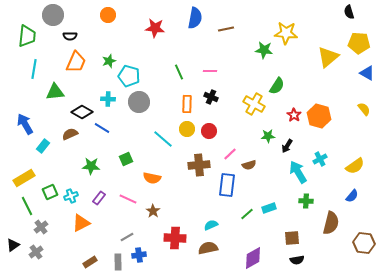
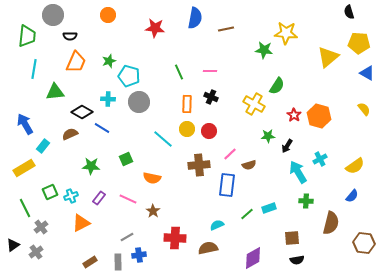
yellow rectangle at (24, 178): moved 10 px up
green line at (27, 206): moved 2 px left, 2 px down
cyan semicircle at (211, 225): moved 6 px right
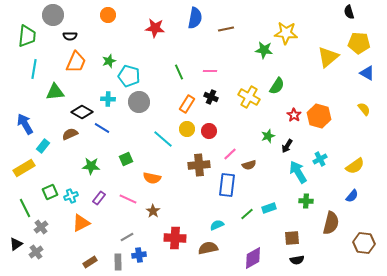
orange rectangle at (187, 104): rotated 30 degrees clockwise
yellow cross at (254, 104): moved 5 px left, 7 px up
green star at (268, 136): rotated 16 degrees counterclockwise
black triangle at (13, 245): moved 3 px right, 1 px up
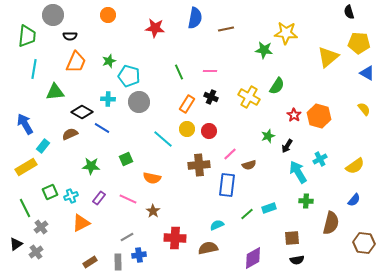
yellow rectangle at (24, 168): moved 2 px right, 1 px up
blue semicircle at (352, 196): moved 2 px right, 4 px down
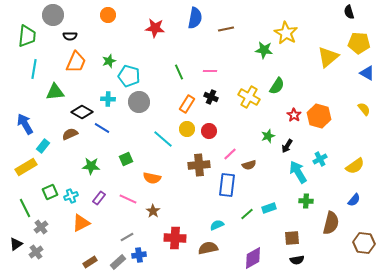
yellow star at (286, 33): rotated 25 degrees clockwise
gray rectangle at (118, 262): rotated 49 degrees clockwise
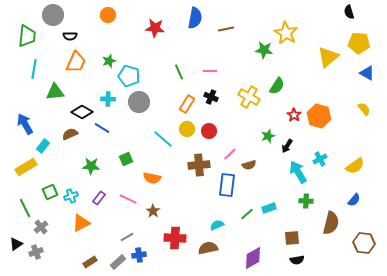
gray cross at (36, 252): rotated 16 degrees clockwise
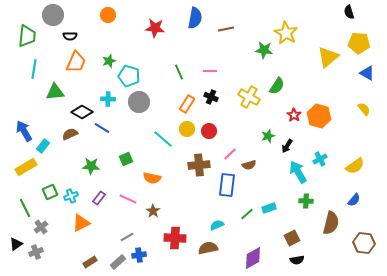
blue arrow at (25, 124): moved 1 px left, 7 px down
brown square at (292, 238): rotated 21 degrees counterclockwise
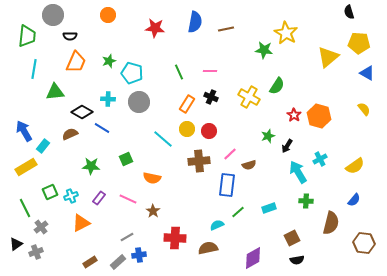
blue semicircle at (195, 18): moved 4 px down
cyan pentagon at (129, 76): moved 3 px right, 3 px up
brown cross at (199, 165): moved 4 px up
green line at (247, 214): moved 9 px left, 2 px up
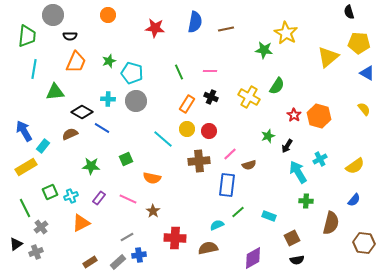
gray circle at (139, 102): moved 3 px left, 1 px up
cyan rectangle at (269, 208): moved 8 px down; rotated 40 degrees clockwise
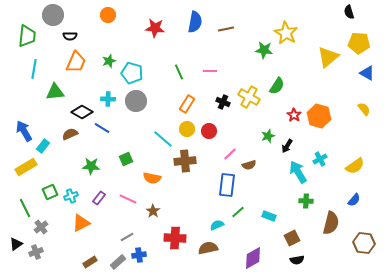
black cross at (211, 97): moved 12 px right, 5 px down
brown cross at (199, 161): moved 14 px left
